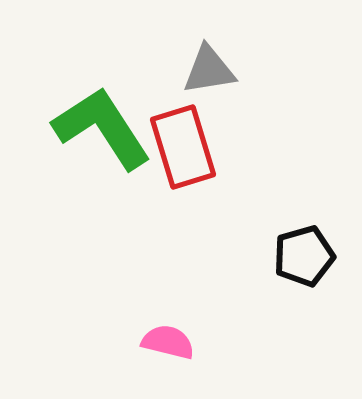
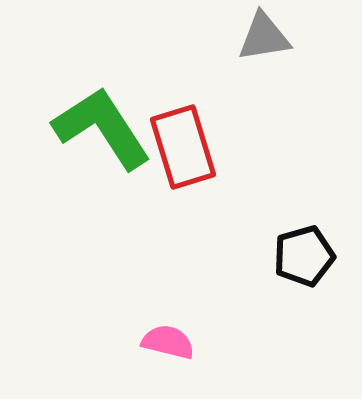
gray triangle: moved 55 px right, 33 px up
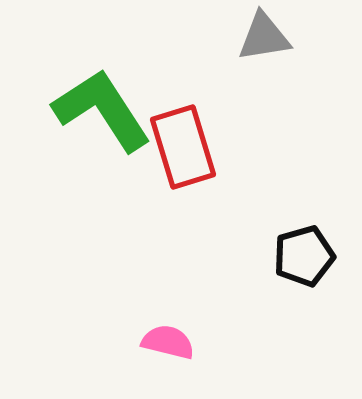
green L-shape: moved 18 px up
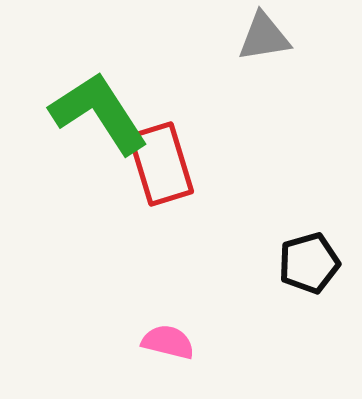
green L-shape: moved 3 px left, 3 px down
red rectangle: moved 22 px left, 17 px down
black pentagon: moved 5 px right, 7 px down
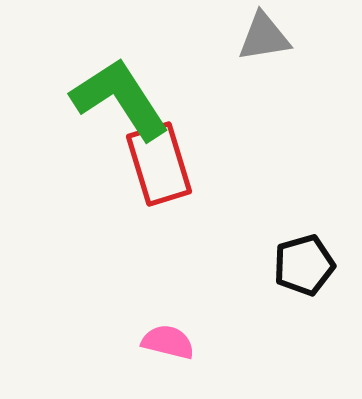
green L-shape: moved 21 px right, 14 px up
red rectangle: moved 2 px left
black pentagon: moved 5 px left, 2 px down
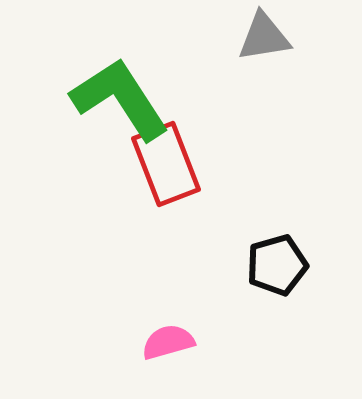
red rectangle: moved 7 px right; rotated 4 degrees counterclockwise
black pentagon: moved 27 px left
pink semicircle: rotated 30 degrees counterclockwise
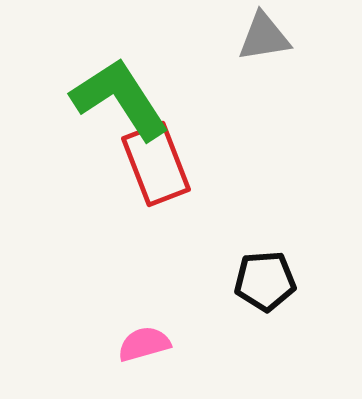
red rectangle: moved 10 px left
black pentagon: moved 12 px left, 16 px down; rotated 12 degrees clockwise
pink semicircle: moved 24 px left, 2 px down
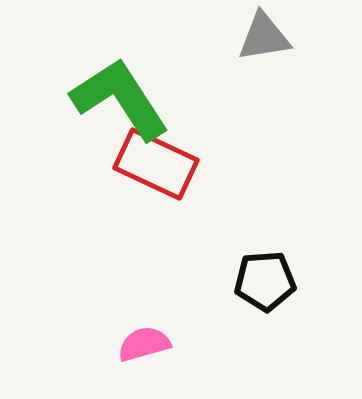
red rectangle: rotated 44 degrees counterclockwise
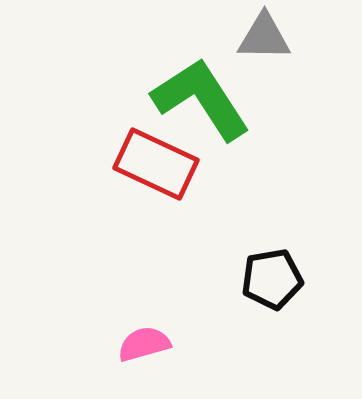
gray triangle: rotated 10 degrees clockwise
green L-shape: moved 81 px right
black pentagon: moved 7 px right, 2 px up; rotated 6 degrees counterclockwise
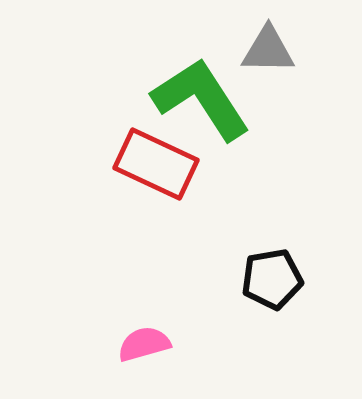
gray triangle: moved 4 px right, 13 px down
